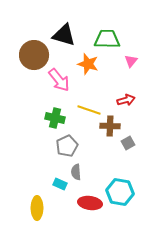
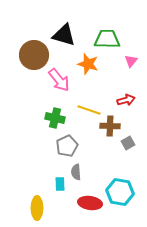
cyan rectangle: rotated 64 degrees clockwise
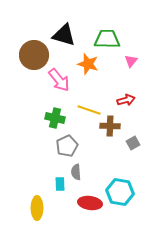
gray square: moved 5 px right
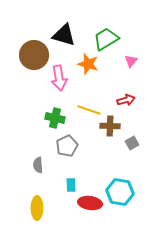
green trapezoid: moved 1 px left; rotated 32 degrees counterclockwise
pink arrow: moved 2 px up; rotated 30 degrees clockwise
gray square: moved 1 px left
gray semicircle: moved 38 px left, 7 px up
cyan rectangle: moved 11 px right, 1 px down
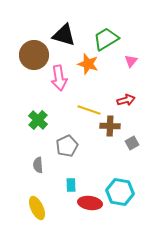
green cross: moved 17 px left, 2 px down; rotated 30 degrees clockwise
yellow ellipse: rotated 25 degrees counterclockwise
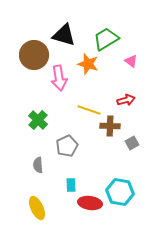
pink triangle: rotated 32 degrees counterclockwise
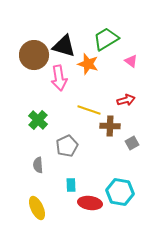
black triangle: moved 11 px down
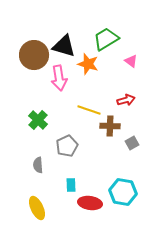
cyan hexagon: moved 3 px right
